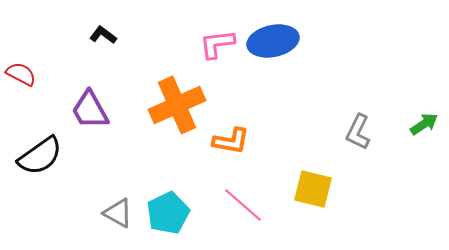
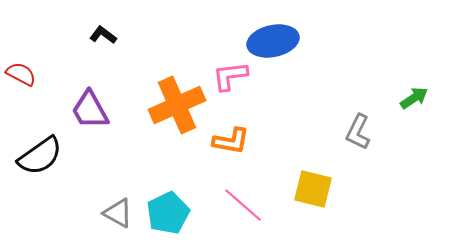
pink L-shape: moved 13 px right, 32 px down
green arrow: moved 10 px left, 26 px up
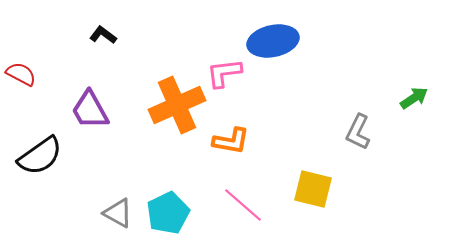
pink L-shape: moved 6 px left, 3 px up
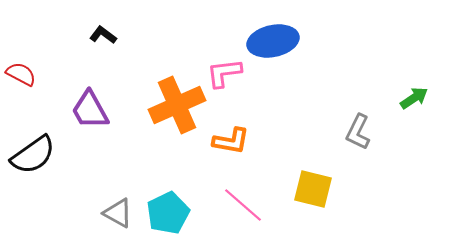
black semicircle: moved 7 px left, 1 px up
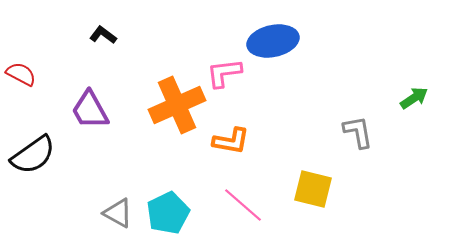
gray L-shape: rotated 144 degrees clockwise
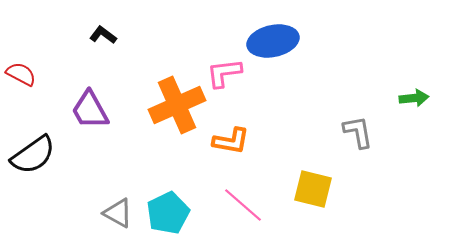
green arrow: rotated 28 degrees clockwise
